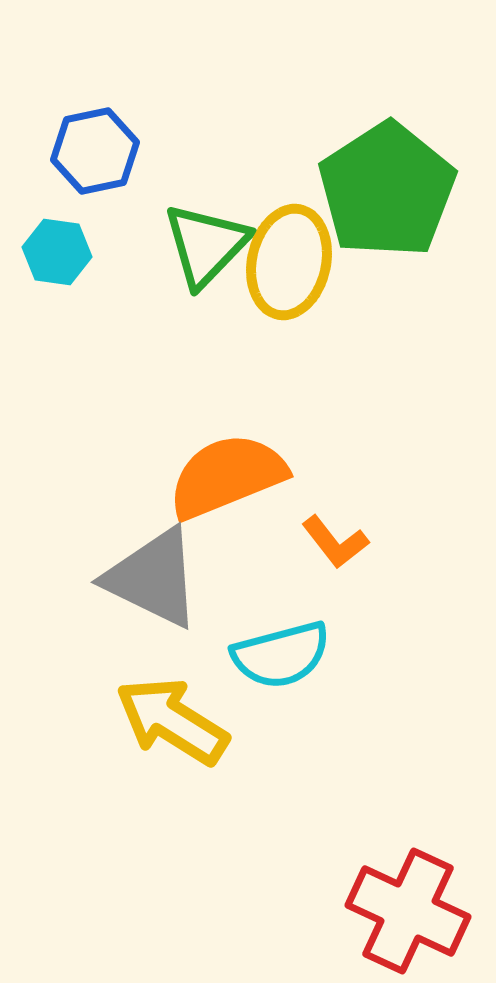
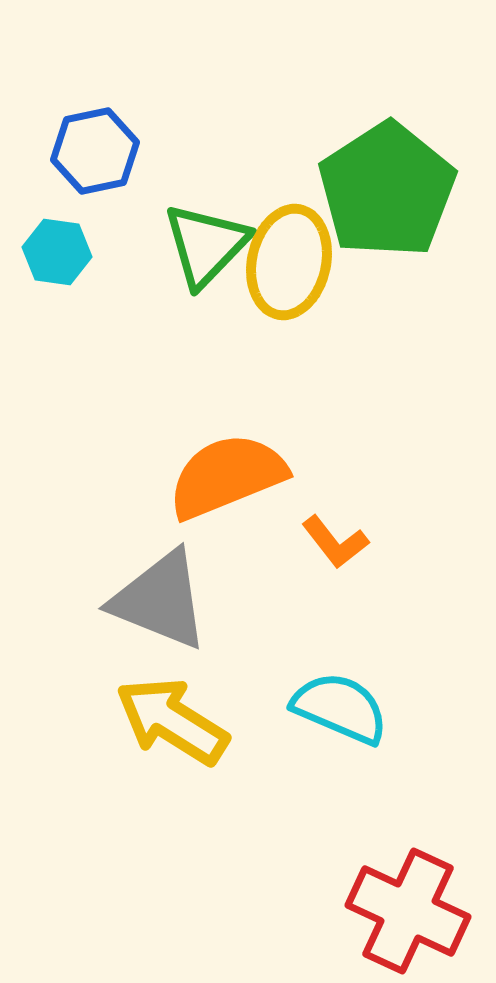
gray triangle: moved 7 px right, 22 px down; rotated 4 degrees counterclockwise
cyan semicircle: moved 59 px right, 53 px down; rotated 142 degrees counterclockwise
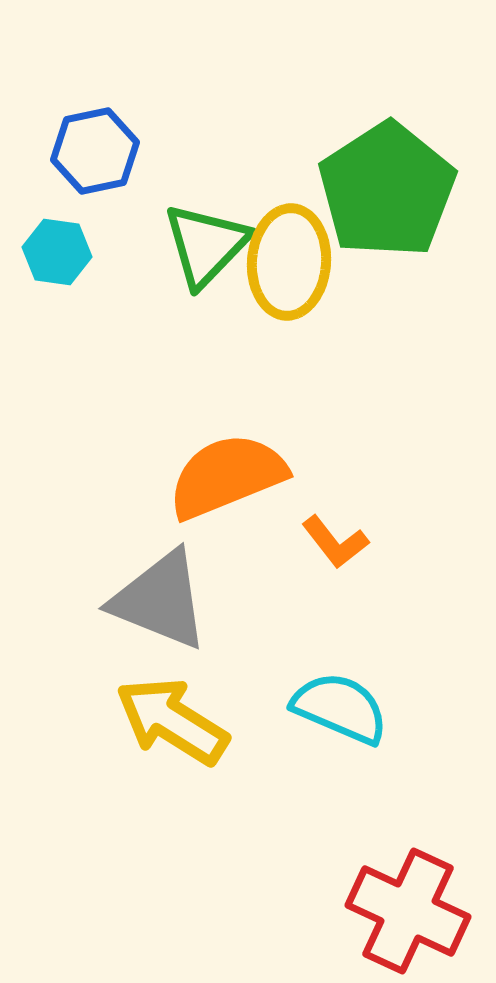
yellow ellipse: rotated 8 degrees counterclockwise
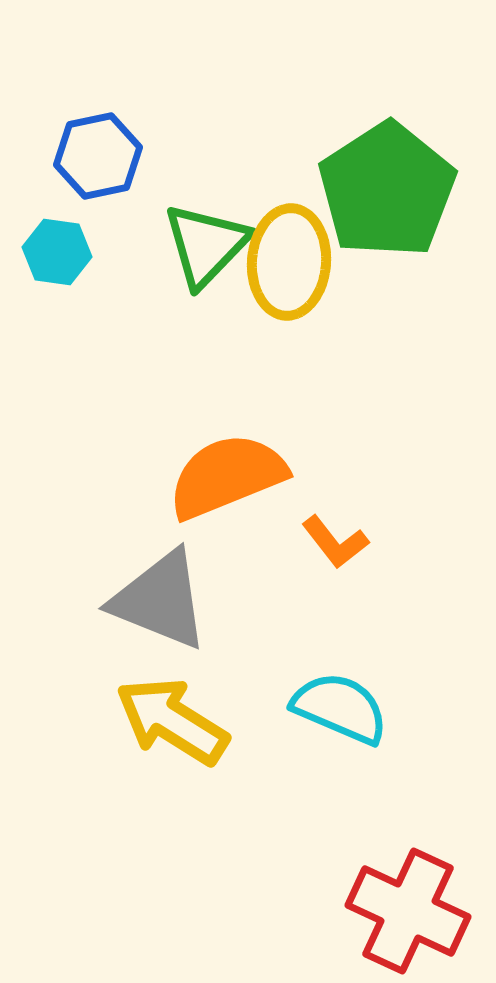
blue hexagon: moved 3 px right, 5 px down
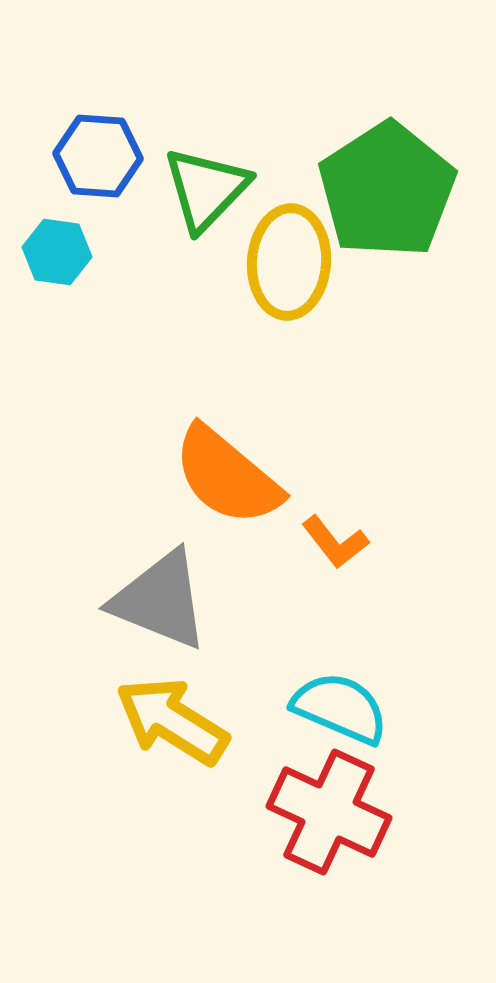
blue hexagon: rotated 16 degrees clockwise
green triangle: moved 56 px up
orange semicircle: rotated 118 degrees counterclockwise
red cross: moved 79 px left, 99 px up
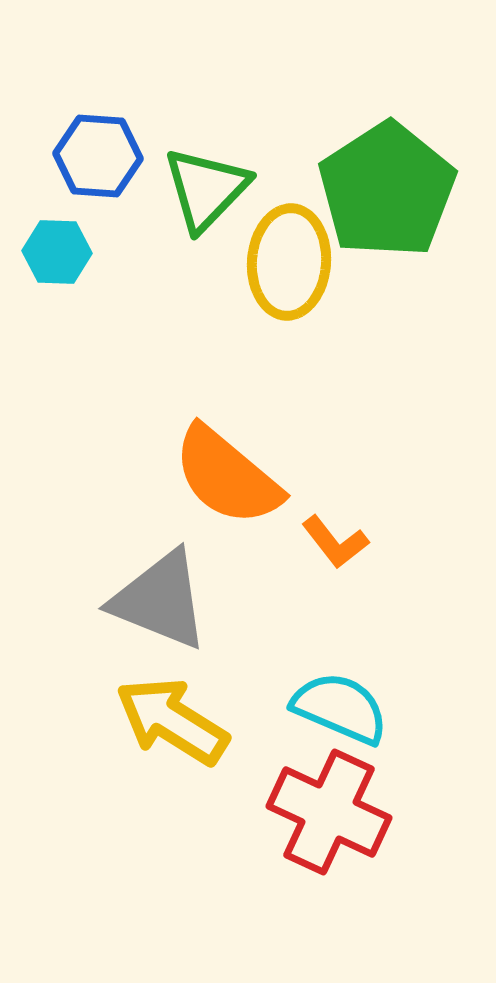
cyan hexagon: rotated 6 degrees counterclockwise
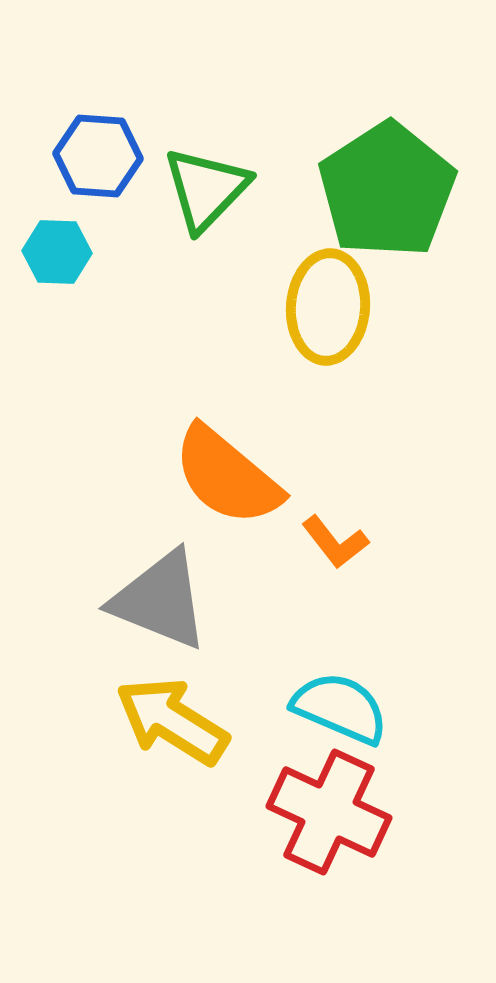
yellow ellipse: moved 39 px right, 45 px down
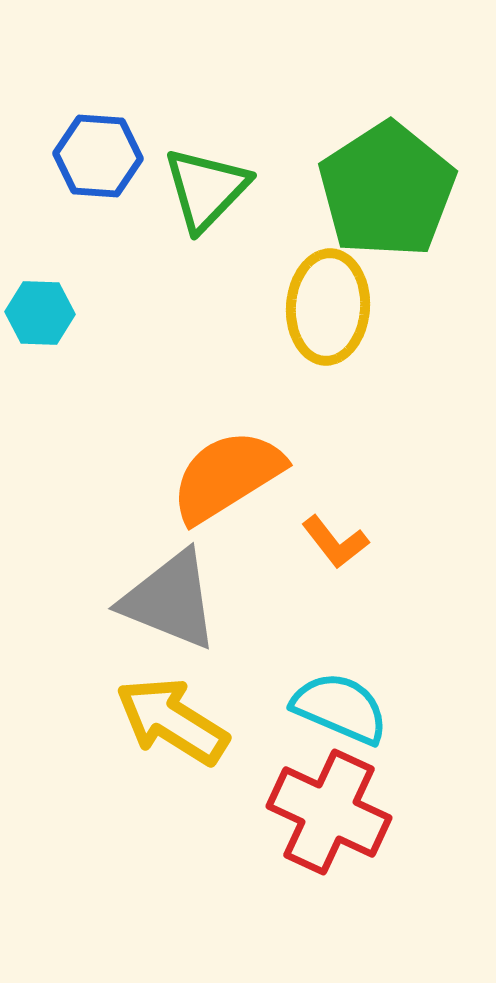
cyan hexagon: moved 17 px left, 61 px down
orange semicircle: rotated 108 degrees clockwise
gray triangle: moved 10 px right
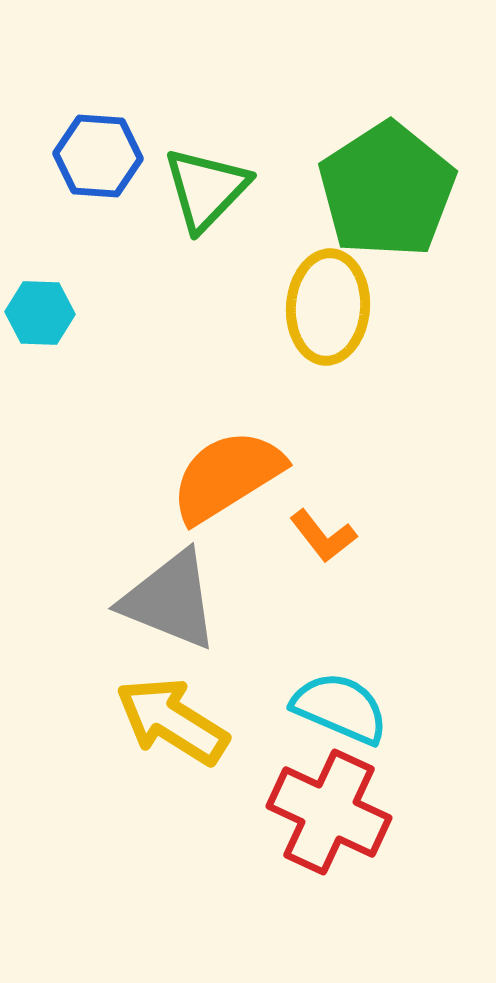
orange L-shape: moved 12 px left, 6 px up
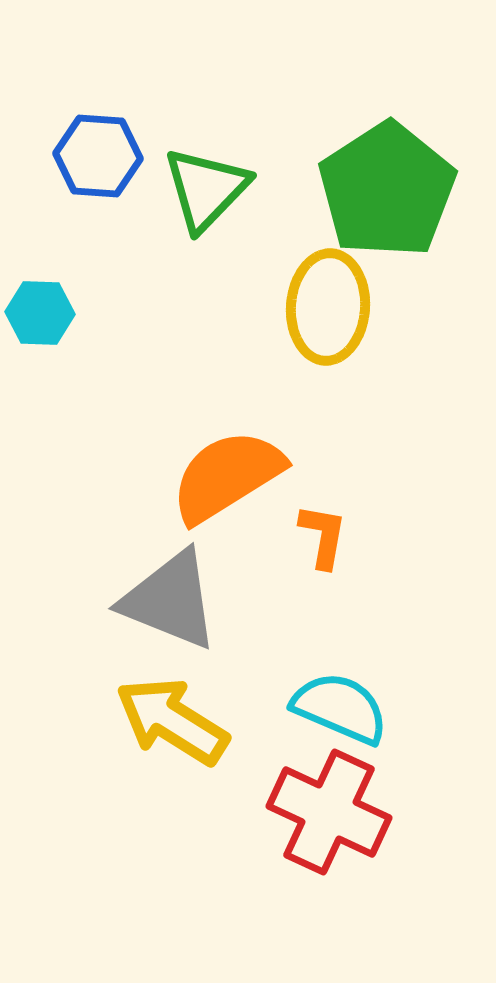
orange L-shape: rotated 132 degrees counterclockwise
